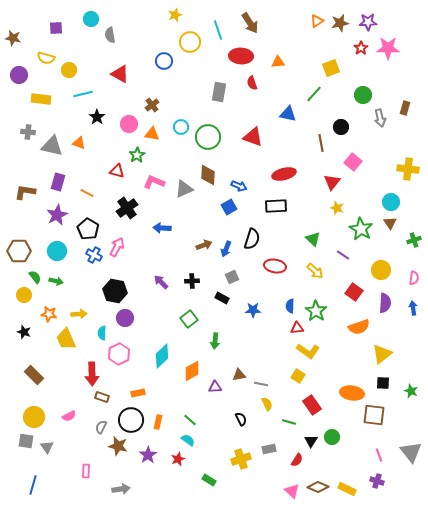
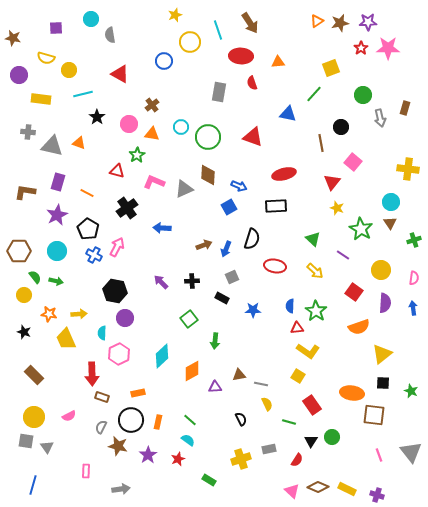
purple cross at (377, 481): moved 14 px down
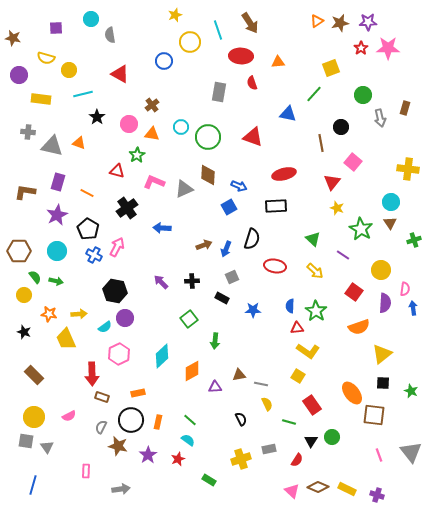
pink semicircle at (414, 278): moved 9 px left, 11 px down
cyan semicircle at (102, 333): moved 3 px right, 6 px up; rotated 128 degrees counterclockwise
orange ellipse at (352, 393): rotated 45 degrees clockwise
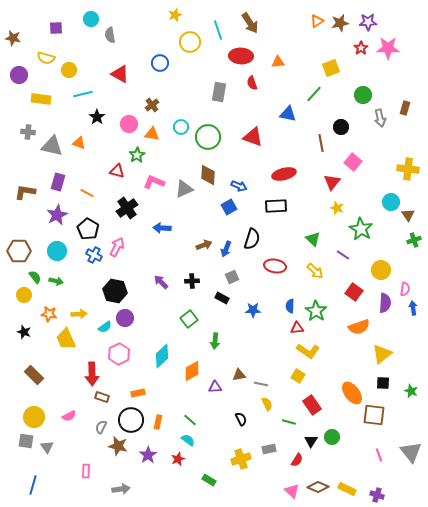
blue circle at (164, 61): moved 4 px left, 2 px down
brown triangle at (390, 223): moved 18 px right, 8 px up
